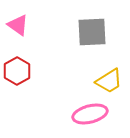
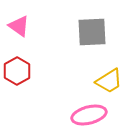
pink triangle: moved 1 px right, 1 px down
pink ellipse: moved 1 px left, 1 px down
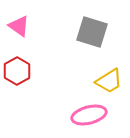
gray square: rotated 20 degrees clockwise
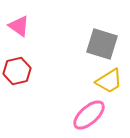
gray square: moved 10 px right, 12 px down
red hexagon: rotated 16 degrees clockwise
pink ellipse: rotated 28 degrees counterclockwise
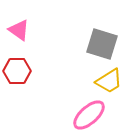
pink triangle: moved 4 px down
red hexagon: rotated 12 degrees clockwise
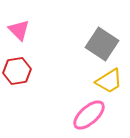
pink triangle: rotated 10 degrees clockwise
gray square: rotated 16 degrees clockwise
red hexagon: rotated 8 degrees counterclockwise
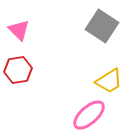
gray square: moved 18 px up
red hexagon: moved 1 px right, 1 px up
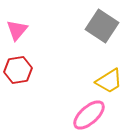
pink triangle: moved 2 px left; rotated 25 degrees clockwise
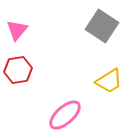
pink ellipse: moved 24 px left
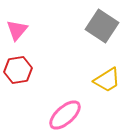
yellow trapezoid: moved 2 px left, 1 px up
